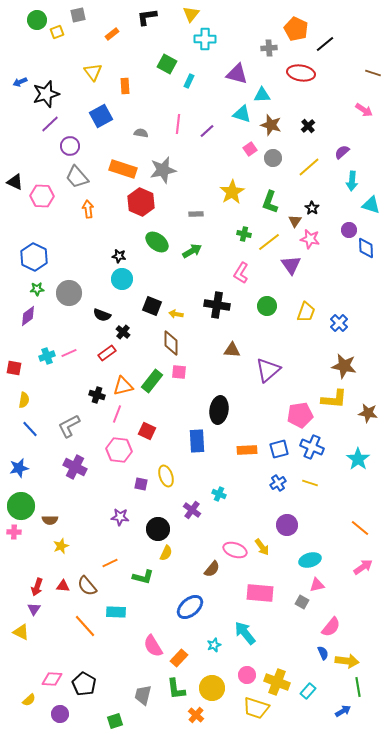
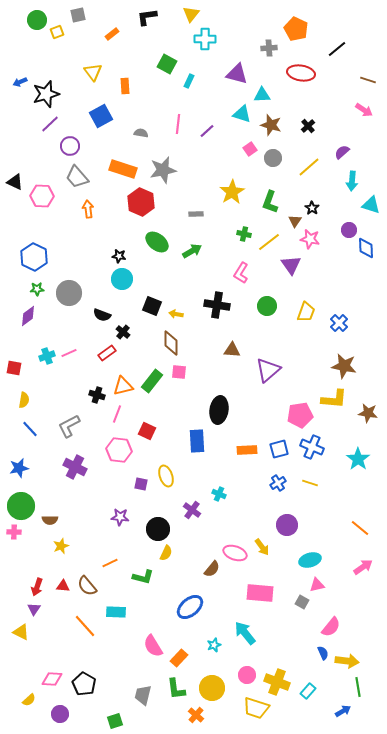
black line at (325, 44): moved 12 px right, 5 px down
brown line at (373, 73): moved 5 px left, 7 px down
pink ellipse at (235, 550): moved 3 px down
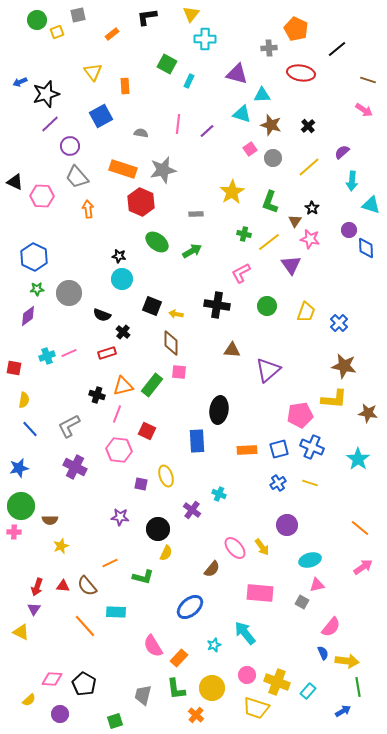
pink L-shape at (241, 273): rotated 30 degrees clockwise
red rectangle at (107, 353): rotated 18 degrees clockwise
green rectangle at (152, 381): moved 4 px down
pink ellipse at (235, 553): moved 5 px up; rotated 30 degrees clockwise
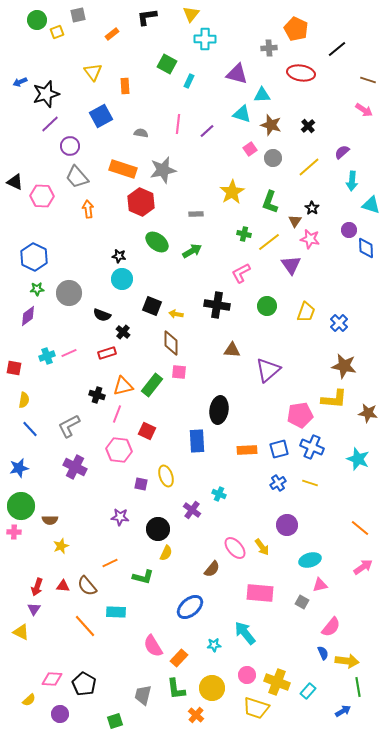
cyan star at (358, 459): rotated 15 degrees counterclockwise
pink triangle at (317, 585): moved 3 px right
cyan star at (214, 645): rotated 16 degrees clockwise
